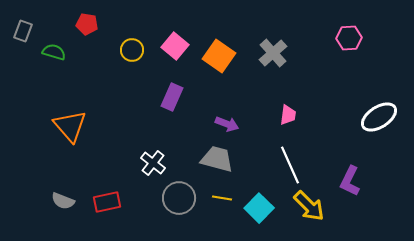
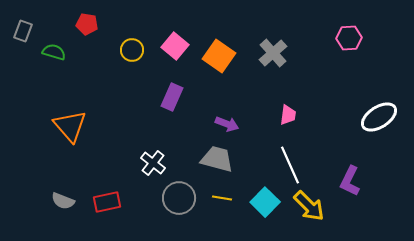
cyan square: moved 6 px right, 6 px up
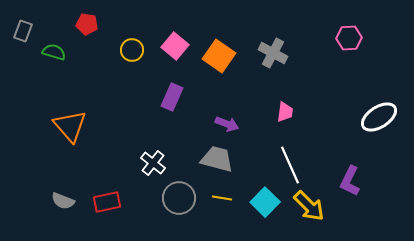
gray cross: rotated 20 degrees counterclockwise
pink trapezoid: moved 3 px left, 3 px up
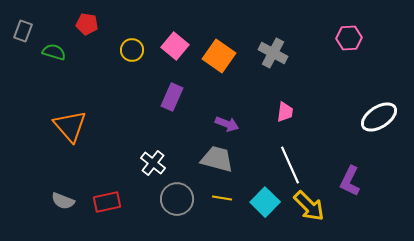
gray circle: moved 2 px left, 1 px down
